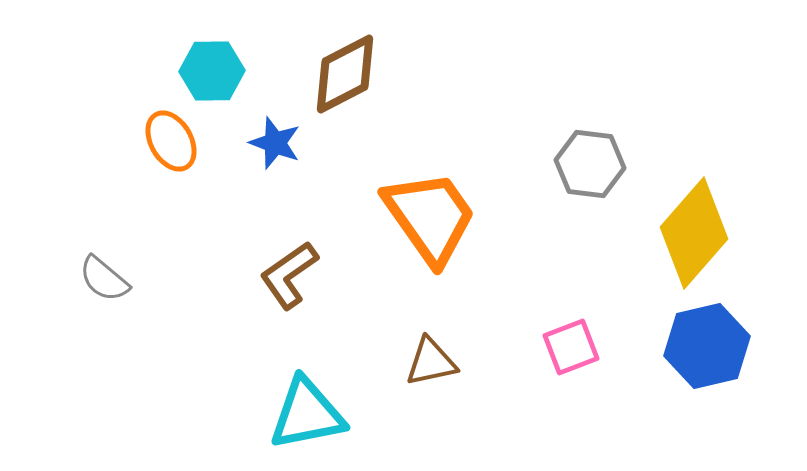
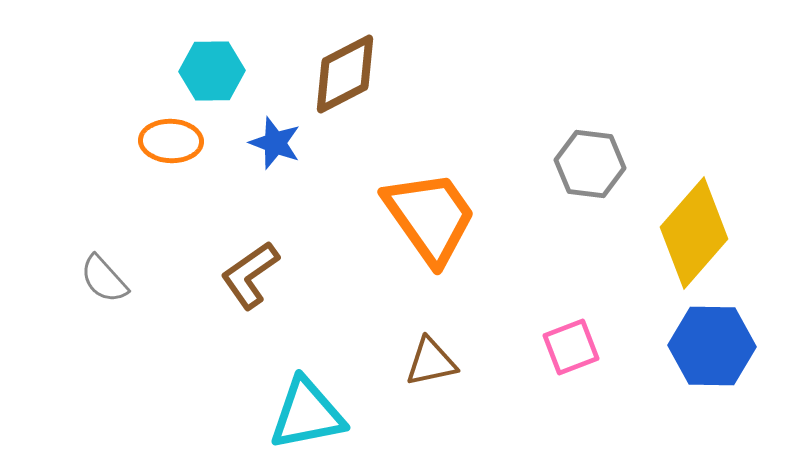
orange ellipse: rotated 58 degrees counterclockwise
brown L-shape: moved 39 px left
gray semicircle: rotated 8 degrees clockwise
blue hexagon: moved 5 px right; rotated 14 degrees clockwise
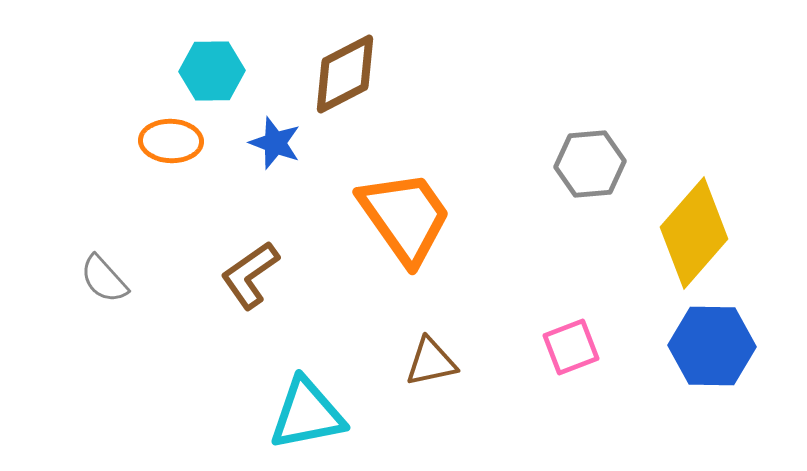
gray hexagon: rotated 12 degrees counterclockwise
orange trapezoid: moved 25 px left
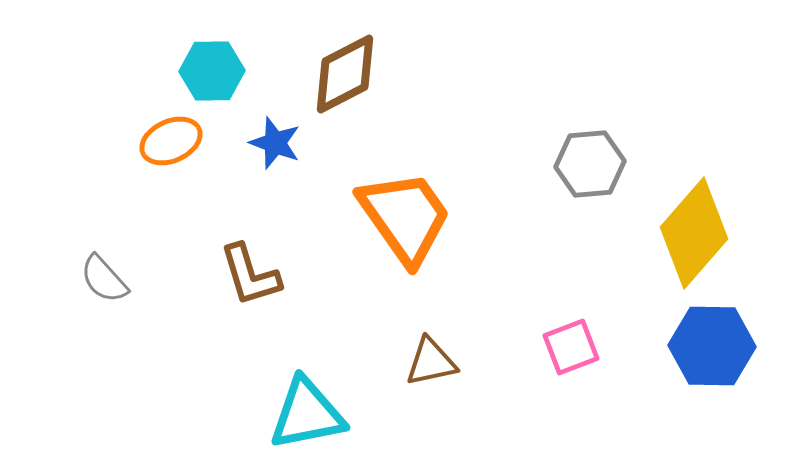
orange ellipse: rotated 26 degrees counterclockwise
brown L-shape: rotated 72 degrees counterclockwise
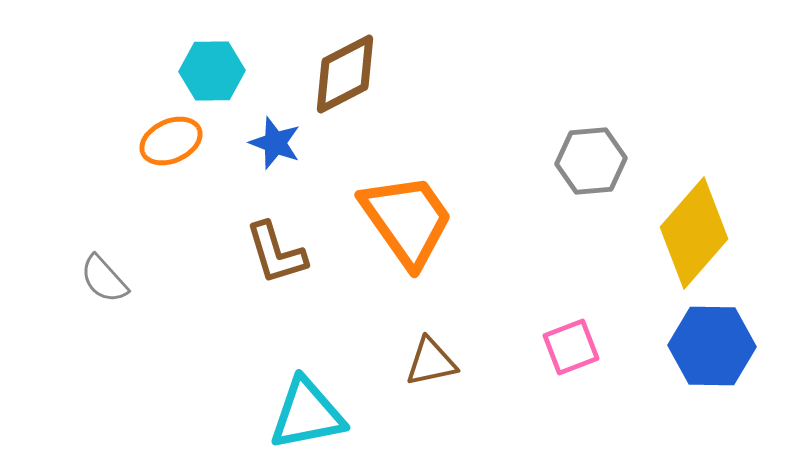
gray hexagon: moved 1 px right, 3 px up
orange trapezoid: moved 2 px right, 3 px down
brown L-shape: moved 26 px right, 22 px up
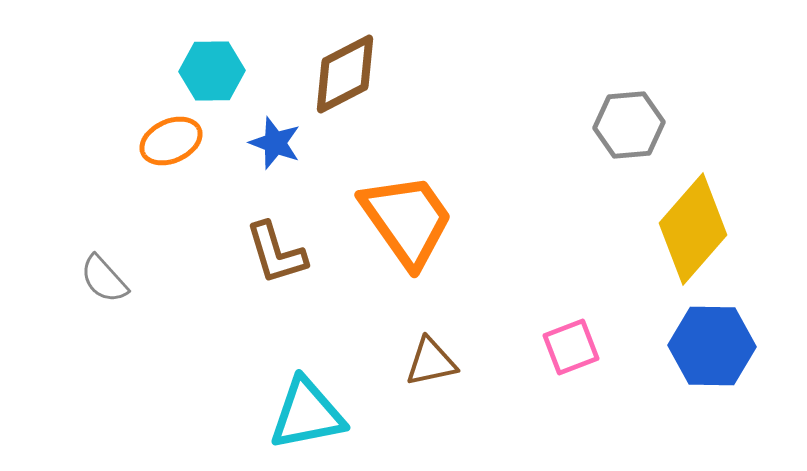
gray hexagon: moved 38 px right, 36 px up
yellow diamond: moved 1 px left, 4 px up
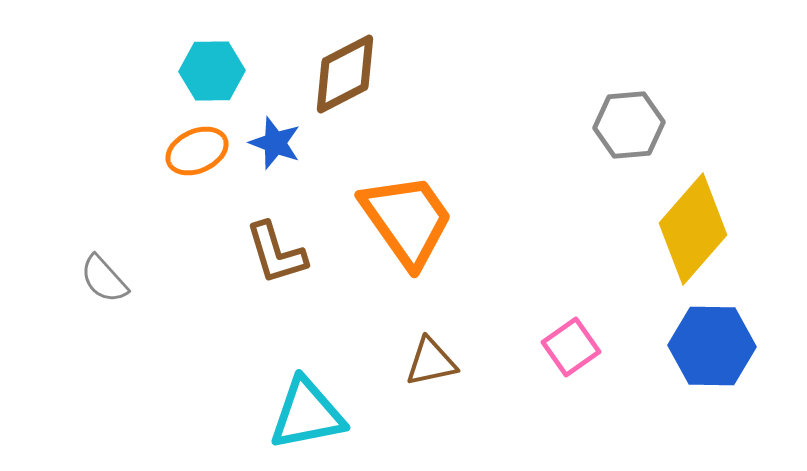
orange ellipse: moved 26 px right, 10 px down
pink square: rotated 14 degrees counterclockwise
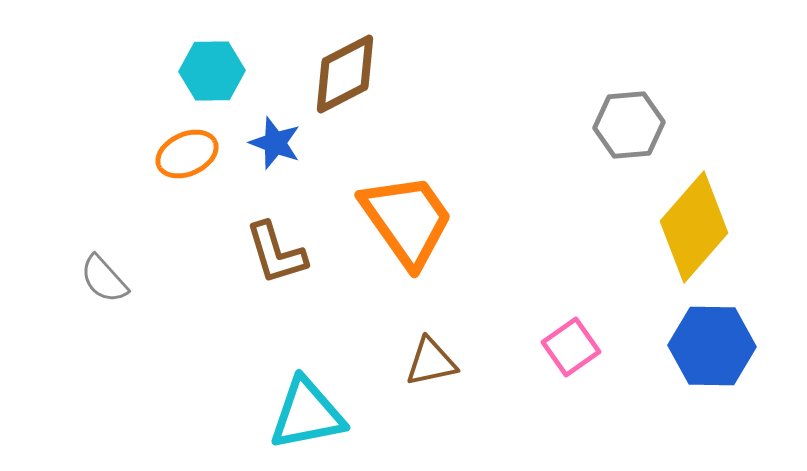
orange ellipse: moved 10 px left, 3 px down
yellow diamond: moved 1 px right, 2 px up
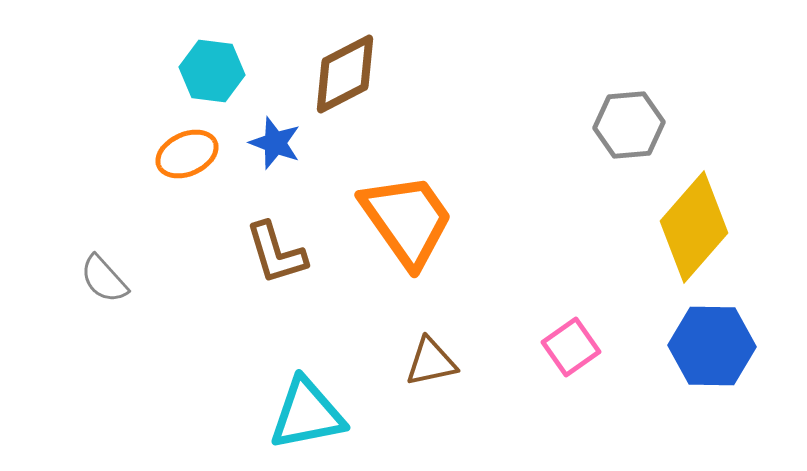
cyan hexagon: rotated 8 degrees clockwise
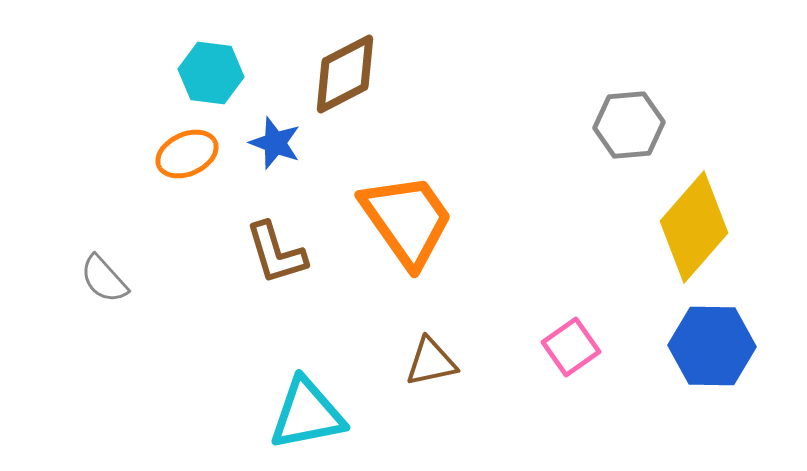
cyan hexagon: moved 1 px left, 2 px down
